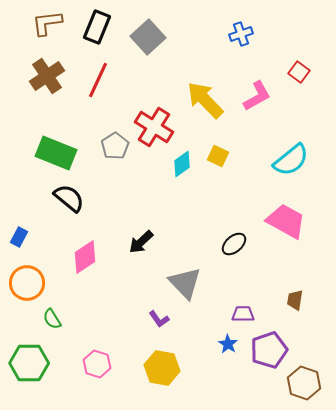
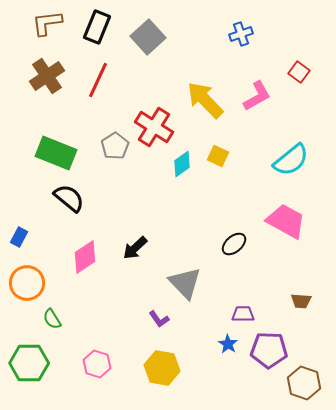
black arrow: moved 6 px left, 6 px down
brown trapezoid: moved 6 px right, 1 px down; rotated 95 degrees counterclockwise
purple pentagon: rotated 21 degrees clockwise
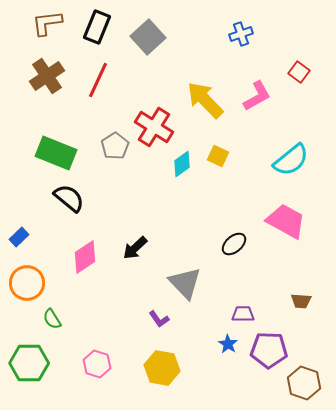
blue rectangle: rotated 18 degrees clockwise
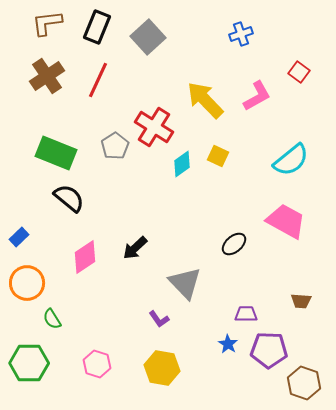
purple trapezoid: moved 3 px right
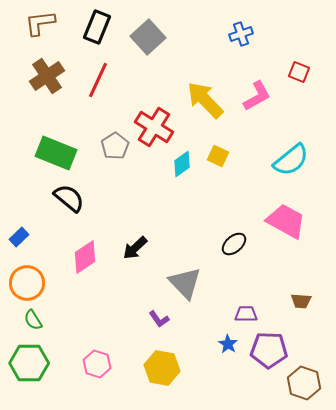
brown L-shape: moved 7 px left
red square: rotated 15 degrees counterclockwise
green semicircle: moved 19 px left, 1 px down
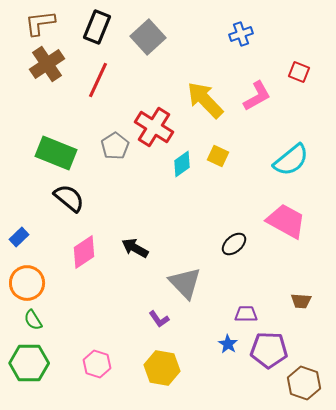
brown cross: moved 12 px up
black arrow: rotated 72 degrees clockwise
pink diamond: moved 1 px left, 5 px up
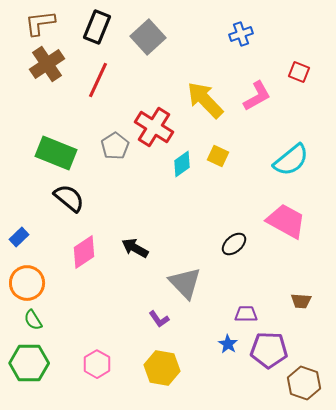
pink hexagon: rotated 12 degrees clockwise
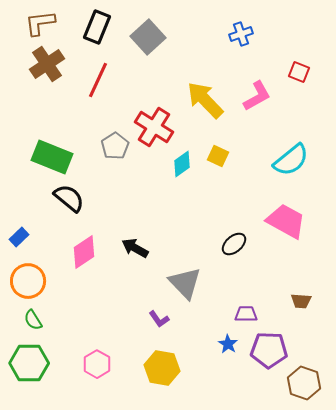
green rectangle: moved 4 px left, 4 px down
orange circle: moved 1 px right, 2 px up
